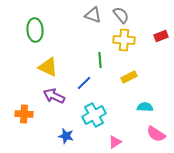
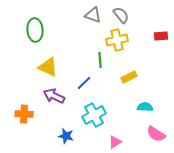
red rectangle: rotated 16 degrees clockwise
yellow cross: moved 7 px left; rotated 15 degrees counterclockwise
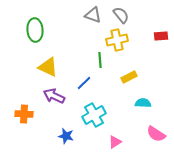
cyan semicircle: moved 2 px left, 4 px up
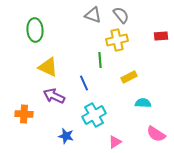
blue line: rotated 70 degrees counterclockwise
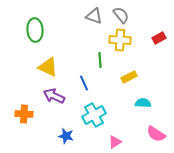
gray triangle: moved 1 px right, 1 px down
red rectangle: moved 2 px left, 2 px down; rotated 24 degrees counterclockwise
yellow cross: moved 3 px right; rotated 15 degrees clockwise
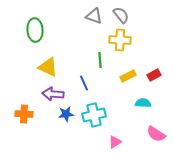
red rectangle: moved 5 px left, 37 px down
yellow rectangle: moved 1 px left, 1 px up
purple arrow: moved 1 px left, 2 px up; rotated 20 degrees counterclockwise
cyan cross: rotated 15 degrees clockwise
blue star: moved 22 px up; rotated 21 degrees counterclockwise
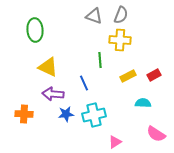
gray semicircle: rotated 60 degrees clockwise
